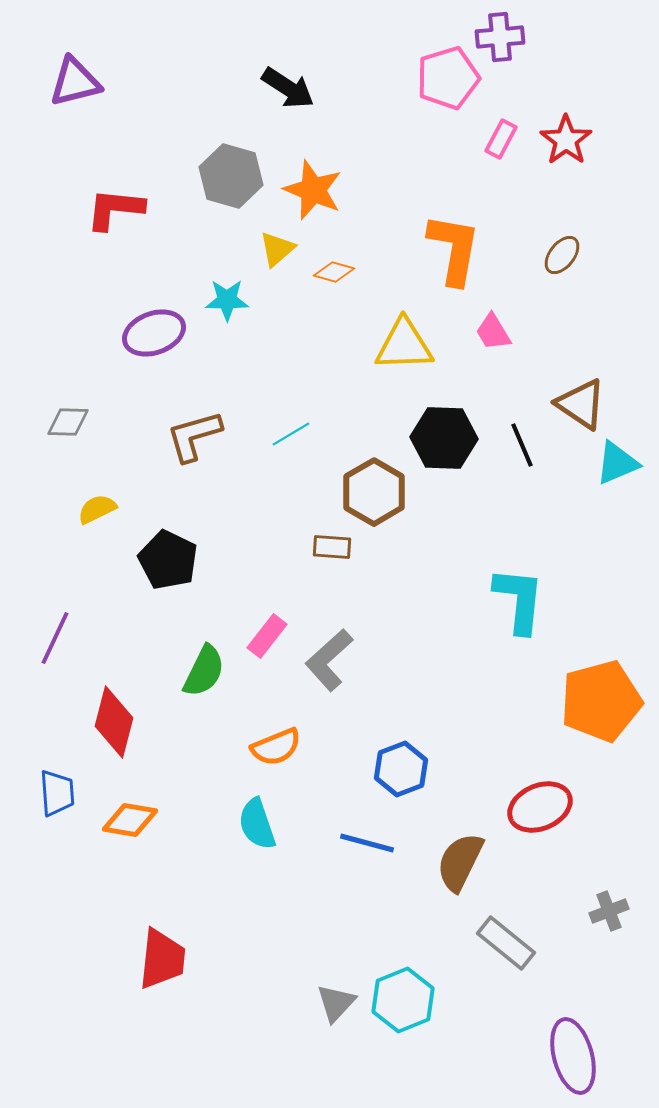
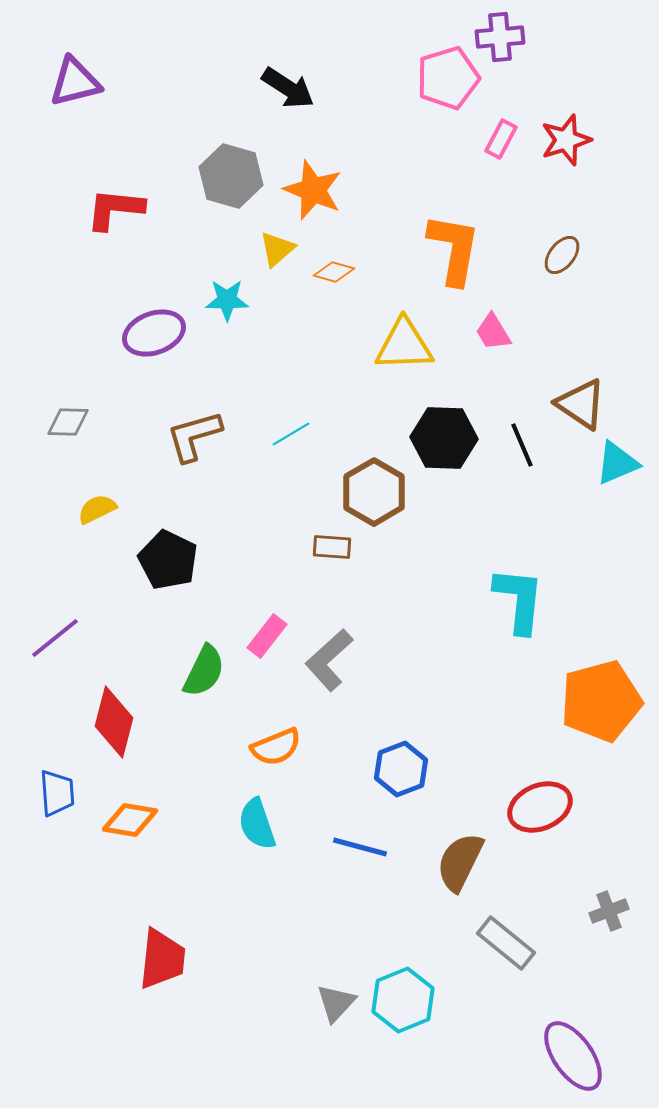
red star at (566, 140): rotated 18 degrees clockwise
purple line at (55, 638): rotated 26 degrees clockwise
blue line at (367, 843): moved 7 px left, 4 px down
purple ellipse at (573, 1056): rotated 20 degrees counterclockwise
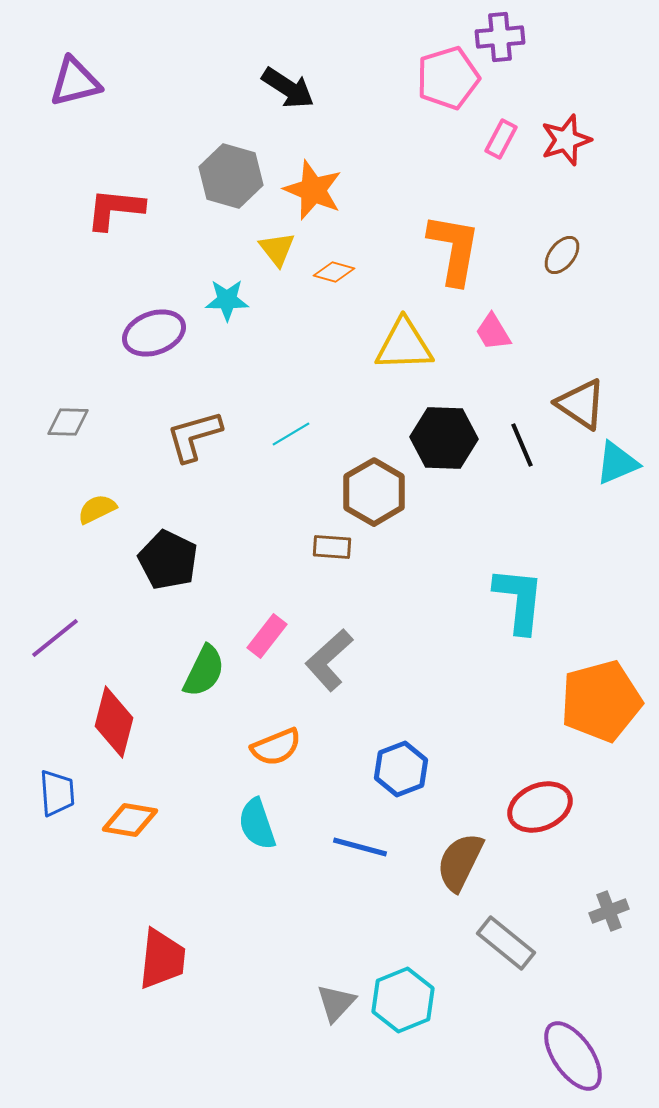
yellow triangle at (277, 249): rotated 27 degrees counterclockwise
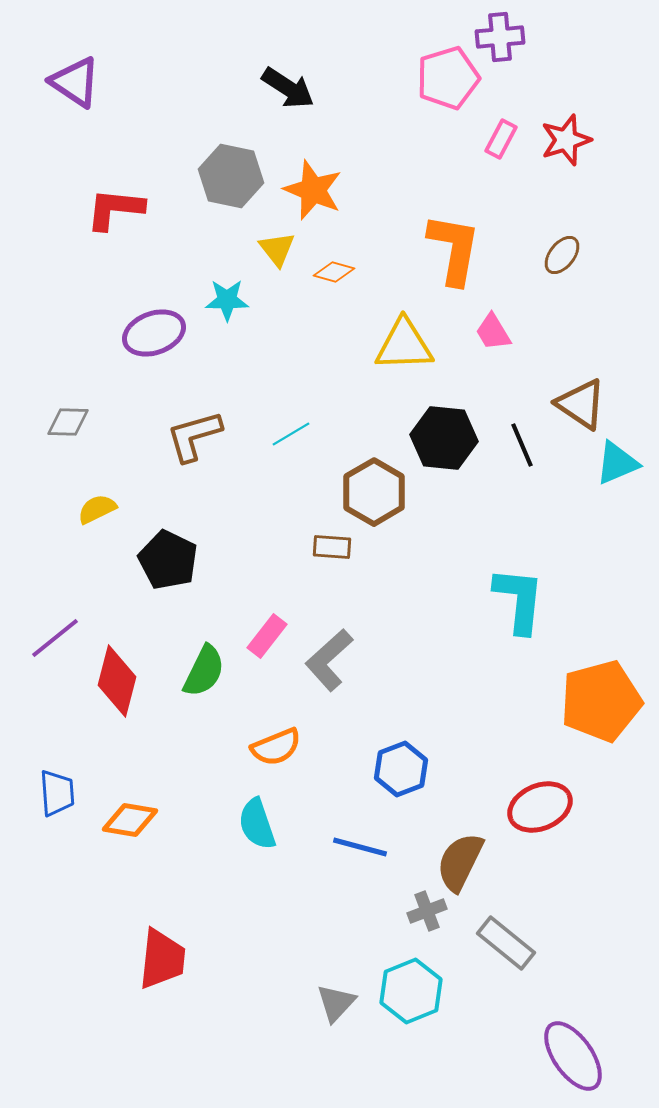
purple triangle at (75, 82): rotated 48 degrees clockwise
gray hexagon at (231, 176): rotated 4 degrees counterclockwise
black hexagon at (444, 438): rotated 4 degrees clockwise
red diamond at (114, 722): moved 3 px right, 41 px up
gray cross at (609, 911): moved 182 px left
cyan hexagon at (403, 1000): moved 8 px right, 9 px up
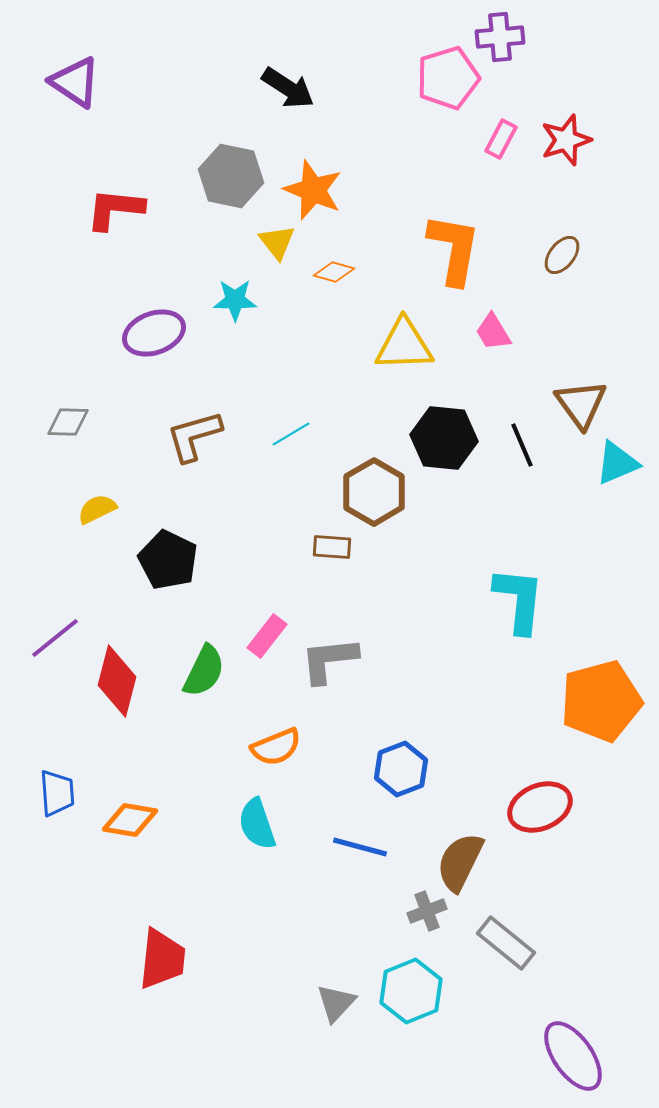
yellow triangle at (277, 249): moved 7 px up
cyan star at (227, 300): moved 8 px right
brown triangle at (581, 404): rotated 20 degrees clockwise
gray L-shape at (329, 660): rotated 36 degrees clockwise
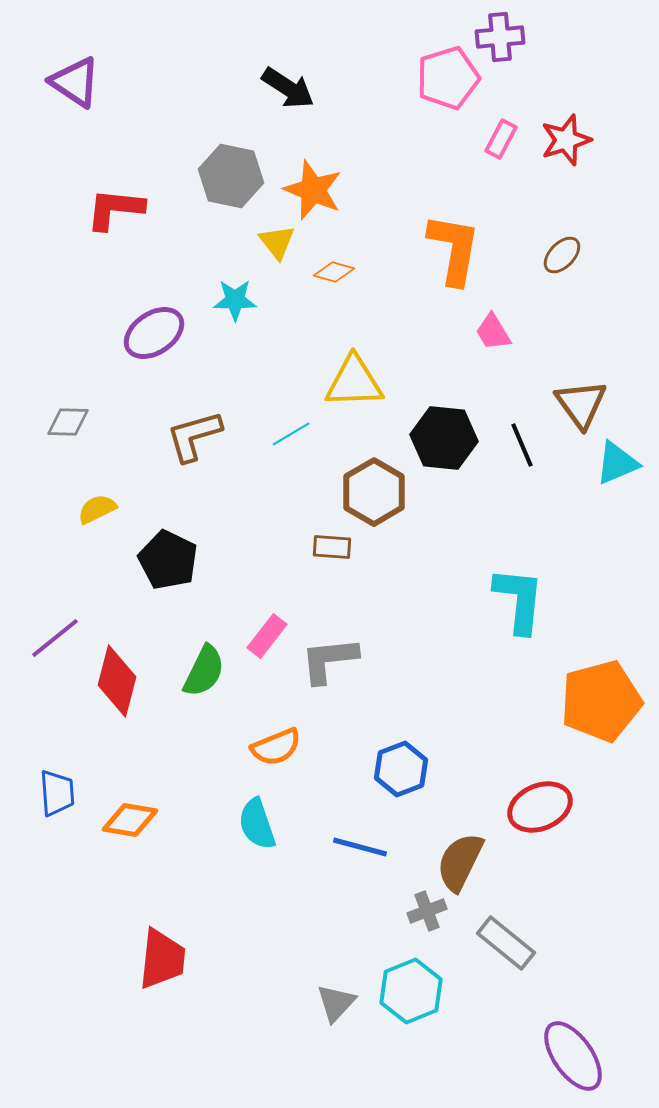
brown ellipse at (562, 255): rotated 6 degrees clockwise
purple ellipse at (154, 333): rotated 14 degrees counterclockwise
yellow triangle at (404, 345): moved 50 px left, 37 px down
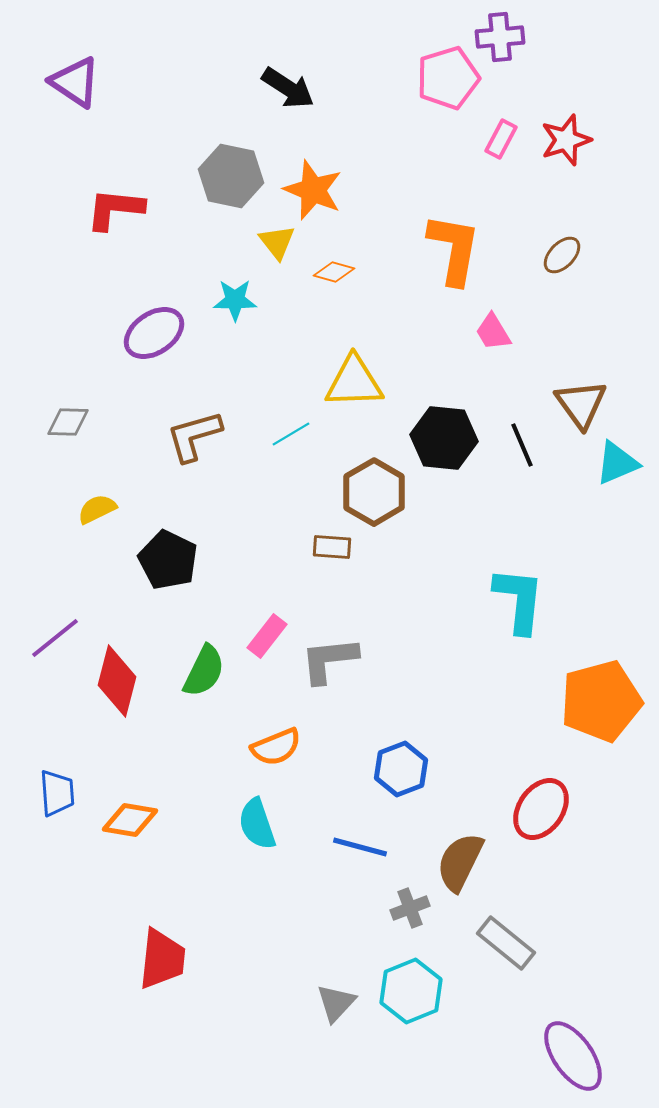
red ellipse at (540, 807): moved 1 px right, 2 px down; rotated 32 degrees counterclockwise
gray cross at (427, 911): moved 17 px left, 3 px up
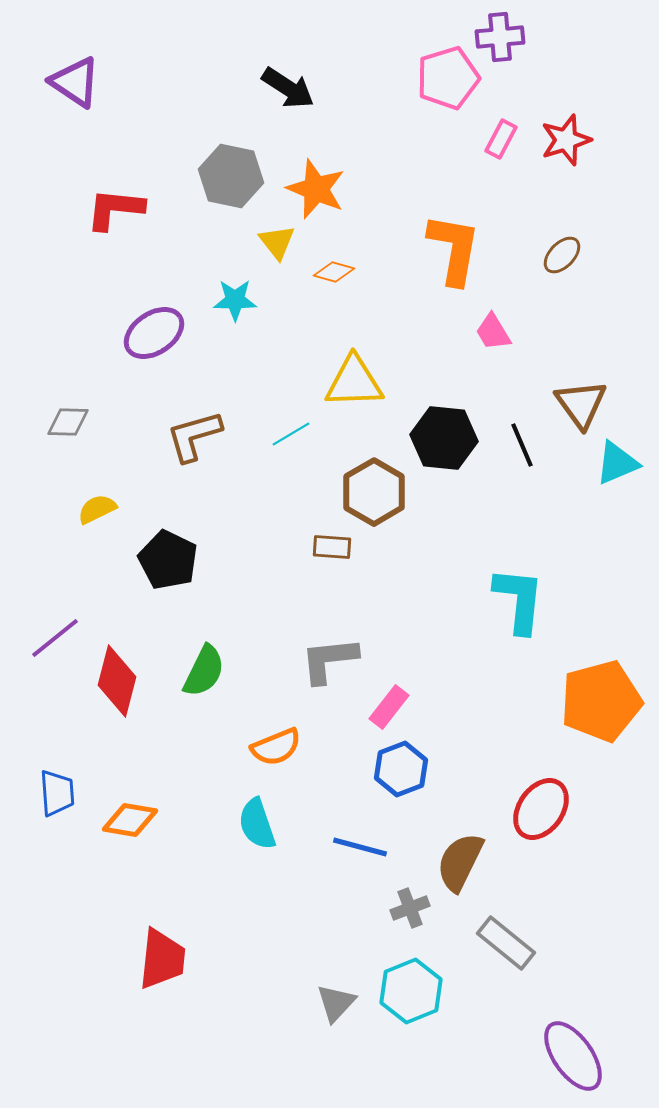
orange star at (313, 190): moved 3 px right, 1 px up
pink rectangle at (267, 636): moved 122 px right, 71 px down
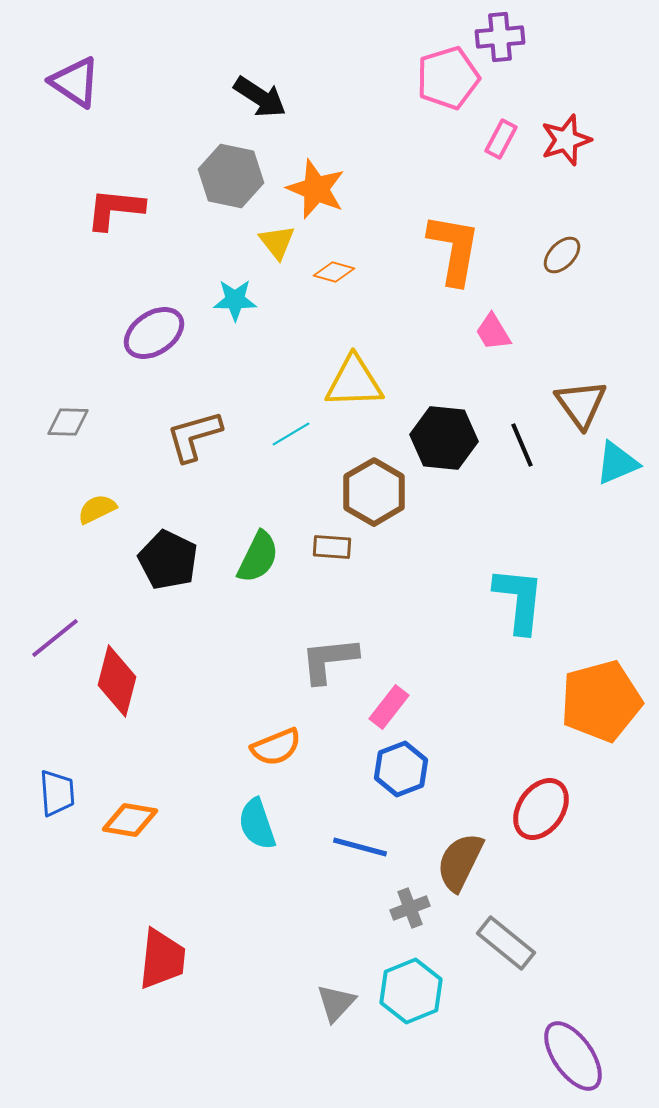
black arrow at (288, 88): moved 28 px left, 9 px down
green semicircle at (204, 671): moved 54 px right, 114 px up
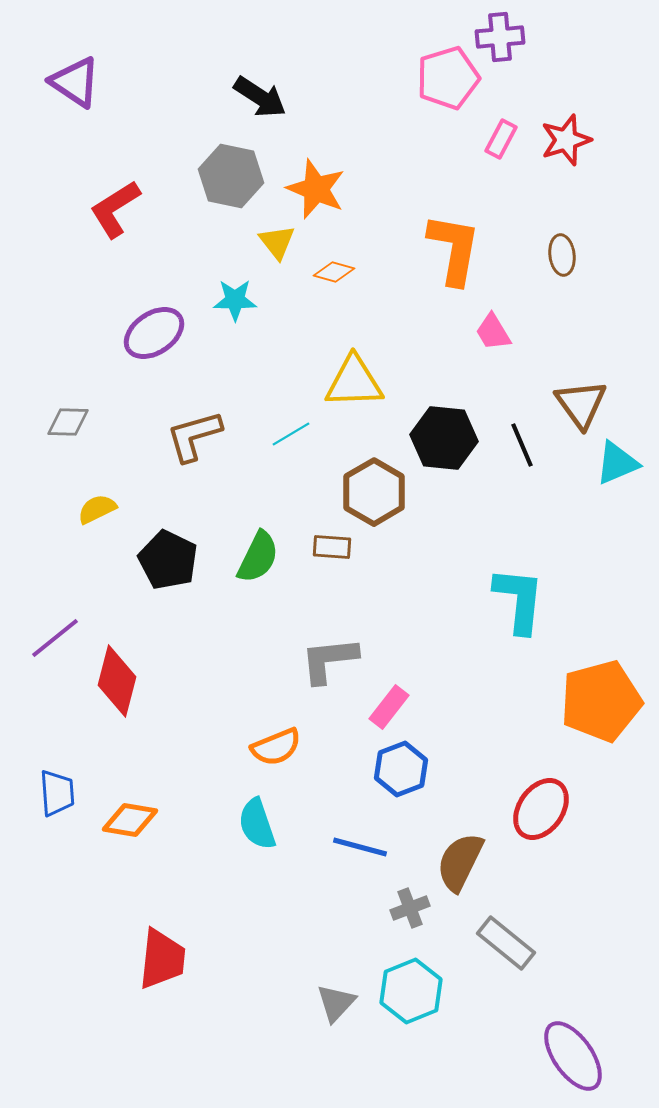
red L-shape at (115, 209): rotated 38 degrees counterclockwise
brown ellipse at (562, 255): rotated 51 degrees counterclockwise
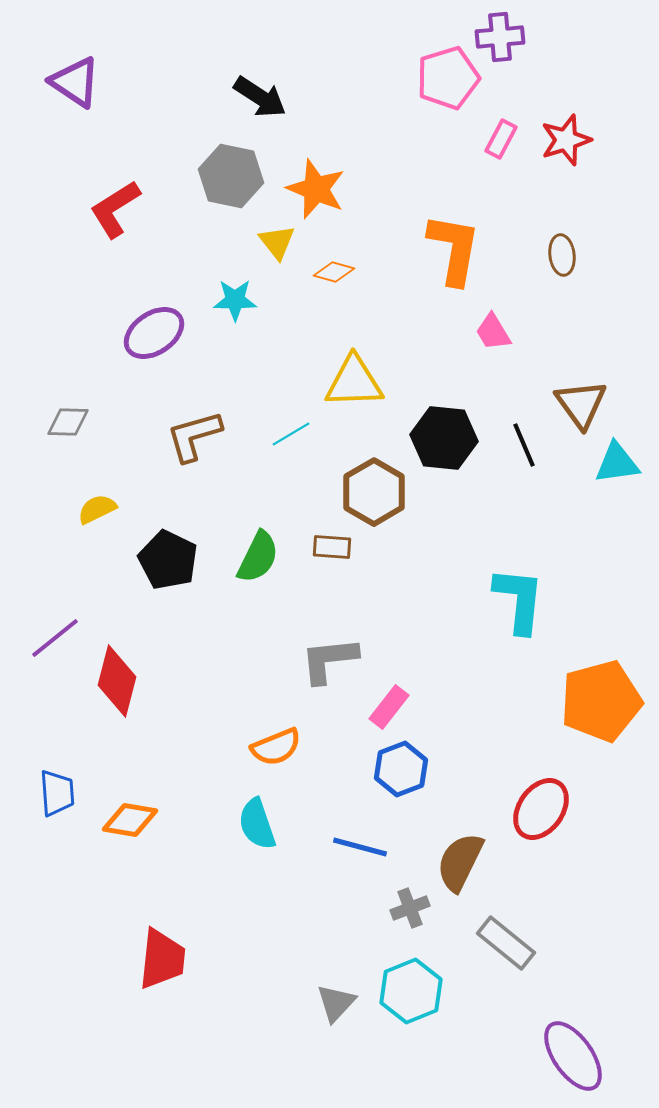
black line at (522, 445): moved 2 px right
cyan triangle at (617, 463): rotated 15 degrees clockwise
